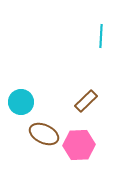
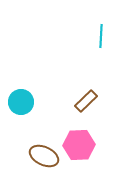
brown ellipse: moved 22 px down
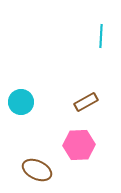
brown rectangle: moved 1 px down; rotated 15 degrees clockwise
brown ellipse: moved 7 px left, 14 px down
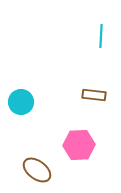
brown rectangle: moved 8 px right, 7 px up; rotated 35 degrees clockwise
brown ellipse: rotated 12 degrees clockwise
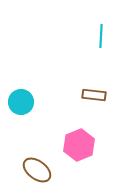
pink hexagon: rotated 20 degrees counterclockwise
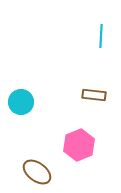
brown ellipse: moved 2 px down
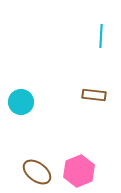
pink hexagon: moved 26 px down
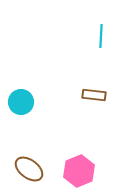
brown ellipse: moved 8 px left, 3 px up
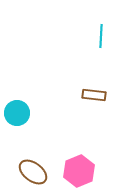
cyan circle: moved 4 px left, 11 px down
brown ellipse: moved 4 px right, 3 px down
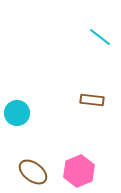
cyan line: moved 1 px left, 1 px down; rotated 55 degrees counterclockwise
brown rectangle: moved 2 px left, 5 px down
